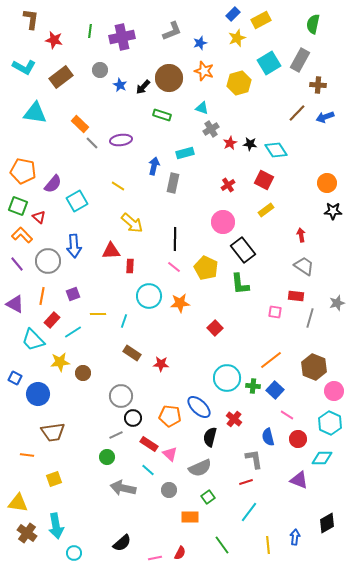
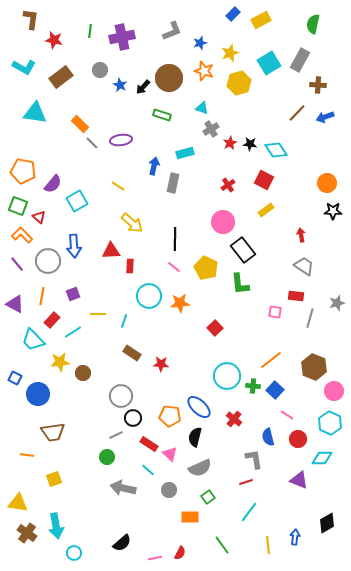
yellow star at (237, 38): moved 7 px left, 15 px down
cyan circle at (227, 378): moved 2 px up
black semicircle at (210, 437): moved 15 px left
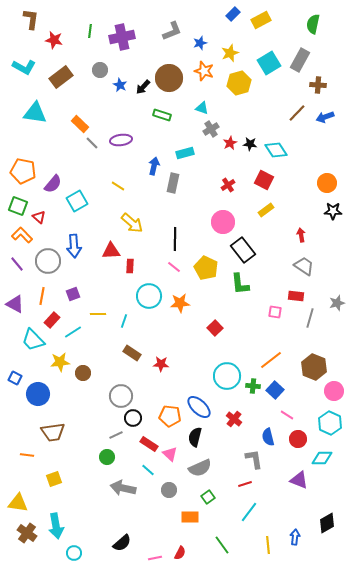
red line at (246, 482): moved 1 px left, 2 px down
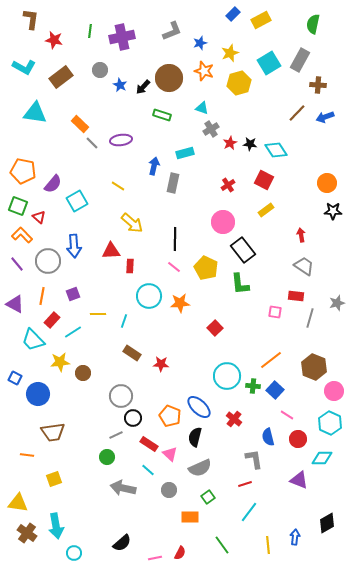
orange pentagon at (170, 416): rotated 15 degrees clockwise
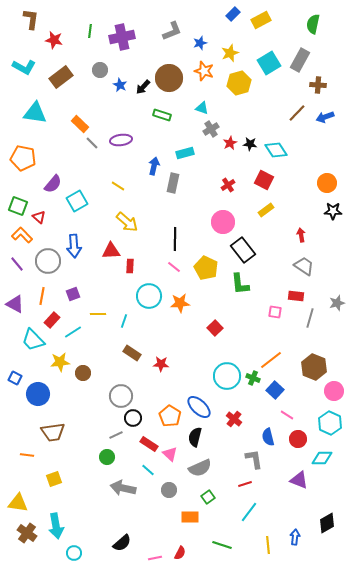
orange pentagon at (23, 171): moved 13 px up
yellow arrow at (132, 223): moved 5 px left, 1 px up
green cross at (253, 386): moved 8 px up; rotated 16 degrees clockwise
orange pentagon at (170, 416): rotated 10 degrees clockwise
green line at (222, 545): rotated 36 degrees counterclockwise
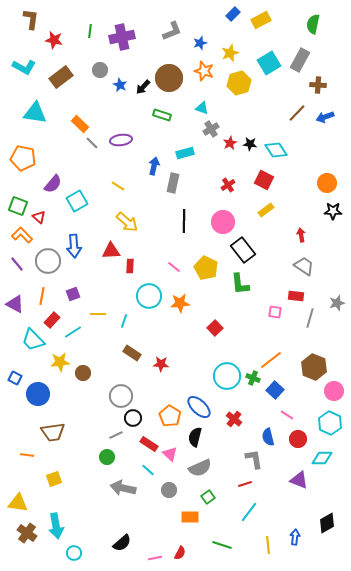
black line at (175, 239): moved 9 px right, 18 px up
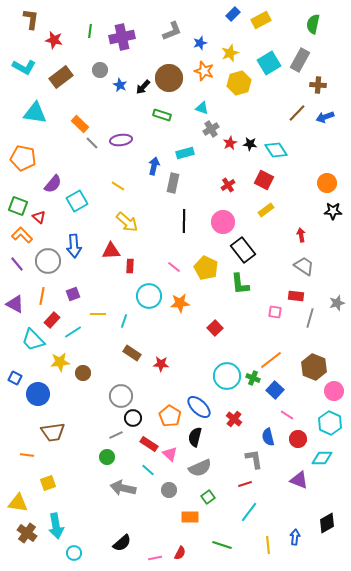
yellow square at (54, 479): moved 6 px left, 4 px down
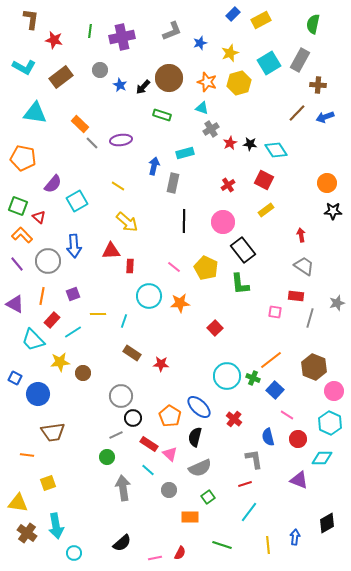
orange star at (204, 71): moved 3 px right, 11 px down
gray arrow at (123, 488): rotated 70 degrees clockwise
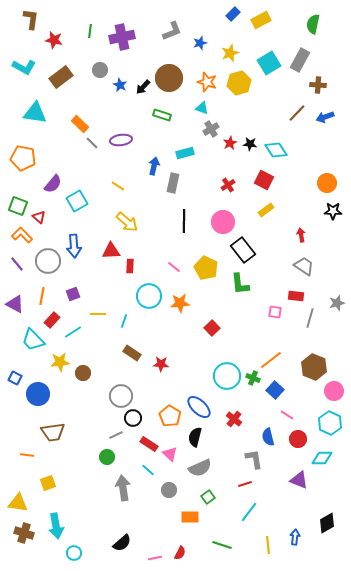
red square at (215, 328): moved 3 px left
brown cross at (27, 533): moved 3 px left; rotated 18 degrees counterclockwise
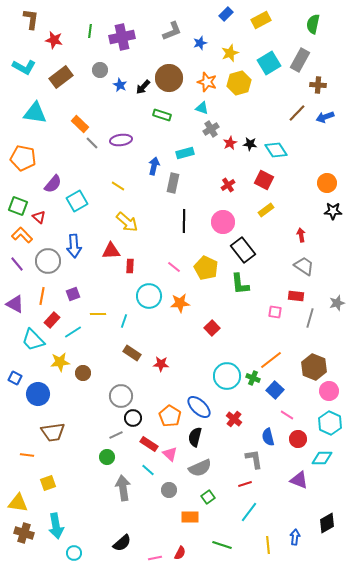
blue rectangle at (233, 14): moved 7 px left
pink circle at (334, 391): moved 5 px left
